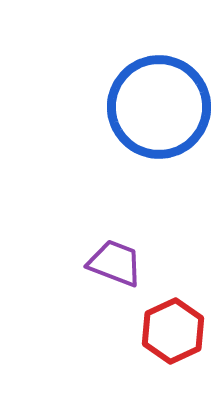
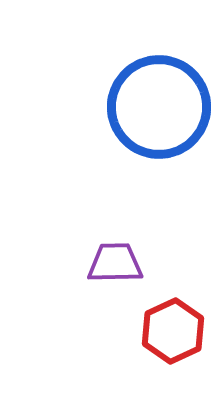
purple trapezoid: rotated 22 degrees counterclockwise
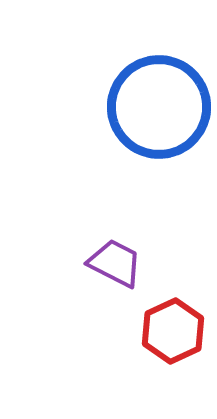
purple trapezoid: rotated 28 degrees clockwise
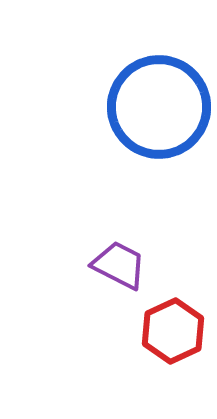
purple trapezoid: moved 4 px right, 2 px down
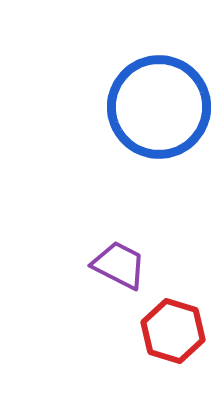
red hexagon: rotated 18 degrees counterclockwise
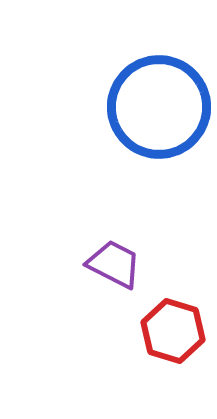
purple trapezoid: moved 5 px left, 1 px up
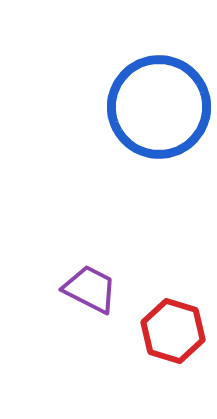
purple trapezoid: moved 24 px left, 25 px down
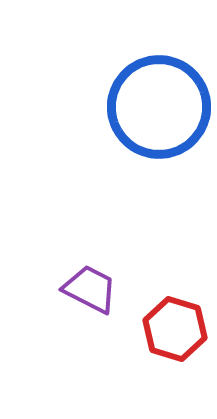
red hexagon: moved 2 px right, 2 px up
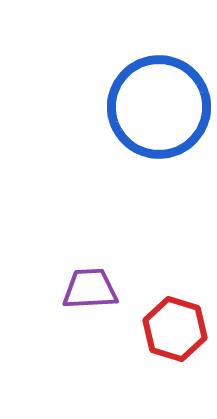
purple trapezoid: rotated 30 degrees counterclockwise
